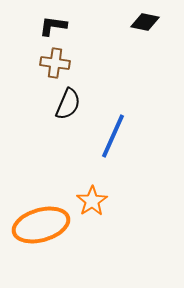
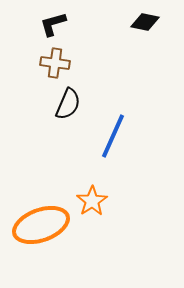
black L-shape: moved 2 px up; rotated 24 degrees counterclockwise
orange ellipse: rotated 4 degrees counterclockwise
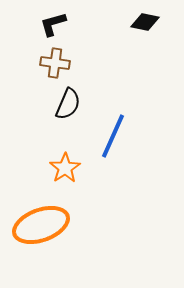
orange star: moved 27 px left, 33 px up
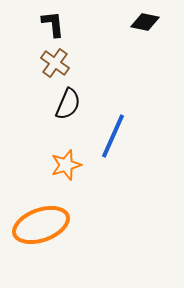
black L-shape: rotated 100 degrees clockwise
brown cross: rotated 28 degrees clockwise
orange star: moved 1 px right, 3 px up; rotated 16 degrees clockwise
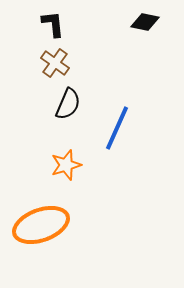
blue line: moved 4 px right, 8 px up
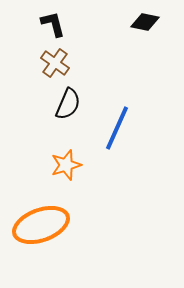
black L-shape: rotated 8 degrees counterclockwise
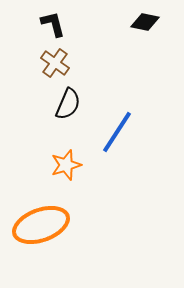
blue line: moved 4 px down; rotated 9 degrees clockwise
